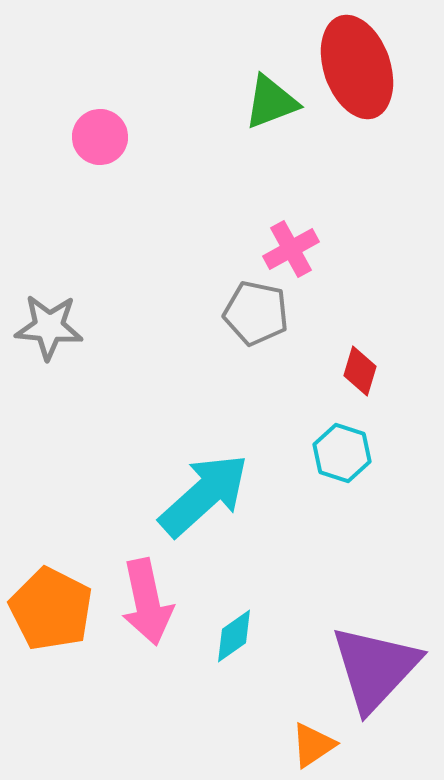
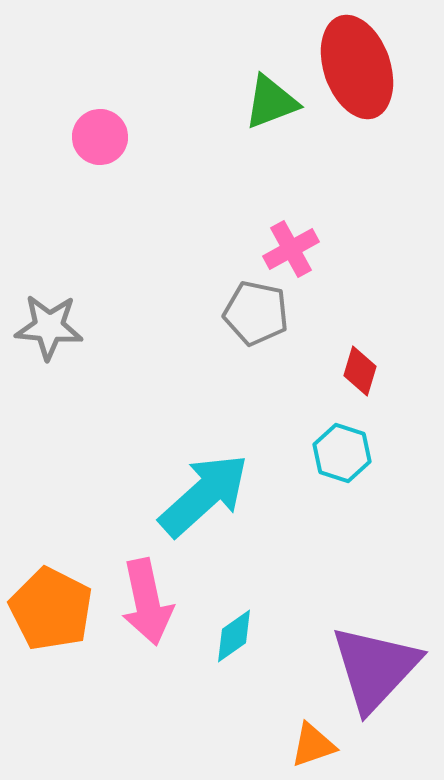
orange triangle: rotated 15 degrees clockwise
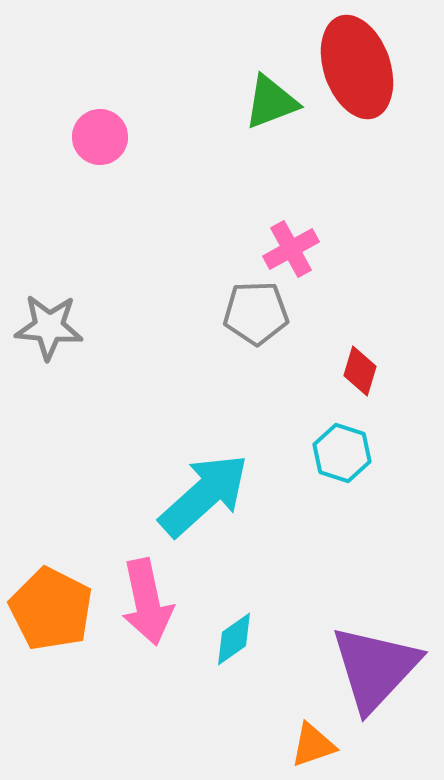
gray pentagon: rotated 14 degrees counterclockwise
cyan diamond: moved 3 px down
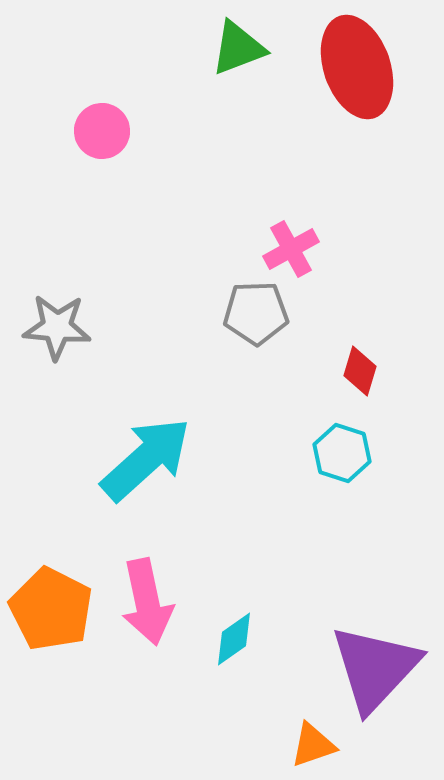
green triangle: moved 33 px left, 54 px up
pink circle: moved 2 px right, 6 px up
gray star: moved 8 px right
cyan arrow: moved 58 px left, 36 px up
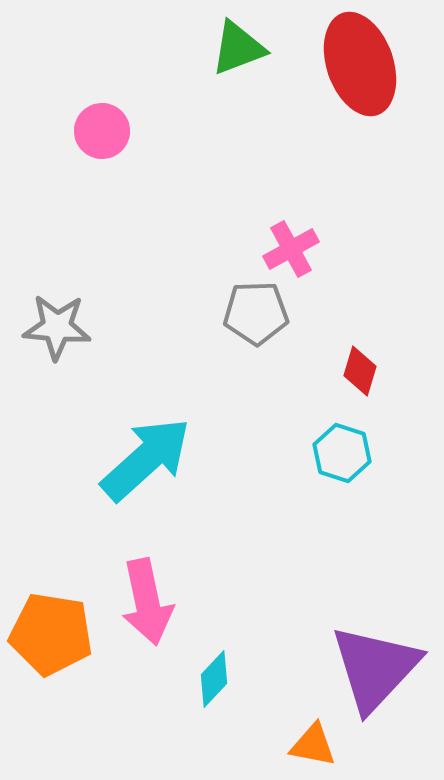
red ellipse: moved 3 px right, 3 px up
orange pentagon: moved 25 px down; rotated 18 degrees counterclockwise
cyan diamond: moved 20 px left, 40 px down; rotated 12 degrees counterclockwise
orange triangle: rotated 30 degrees clockwise
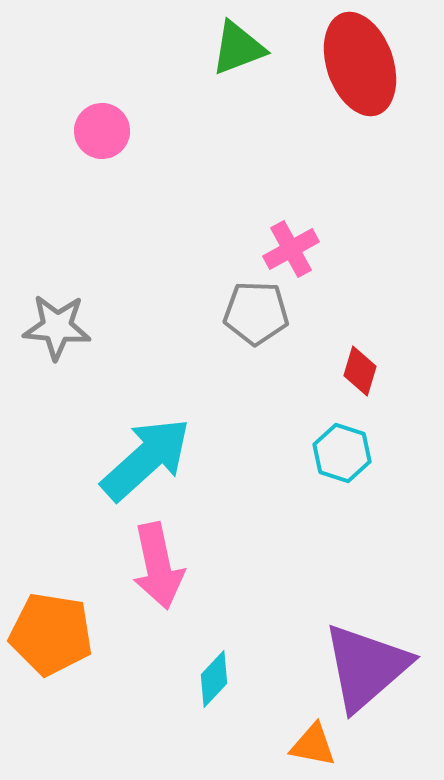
gray pentagon: rotated 4 degrees clockwise
pink arrow: moved 11 px right, 36 px up
purple triangle: moved 9 px left, 1 px up; rotated 6 degrees clockwise
